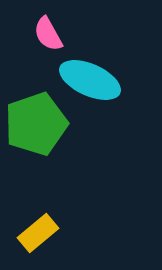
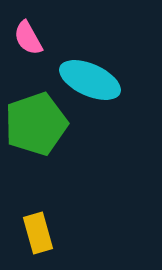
pink semicircle: moved 20 px left, 4 px down
yellow rectangle: rotated 66 degrees counterclockwise
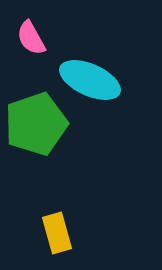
pink semicircle: moved 3 px right
yellow rectangle: moved 19 px right
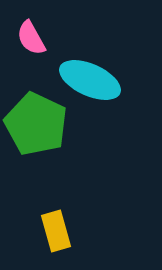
green pentagon: rotated 28 degrees counterclockwise
yellow rectangle: moved 1 px left, 2 px up
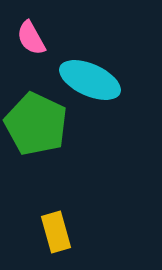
yellow rectangle: moved 1 px down
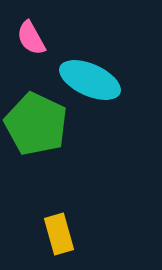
yellow rectangle: moved 3 px right, 2 px down
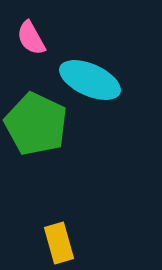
yellow rectangle: moved 9 px down
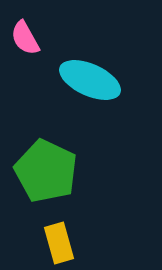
pink semicircle: moved 6 px left
green pentagon: moved 10 px right, 47 px down
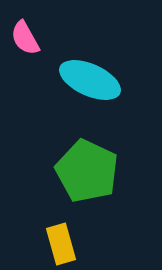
green pentagon: moved 41 px right
yellow rectangle: moved 2 px right, 1 px down
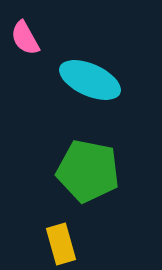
green pentagon: moved 1 px right; rotated 14 degrees counterclockwise
